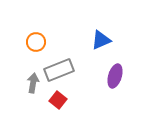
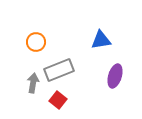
blue triangle: rotated 15 degrees clockwise
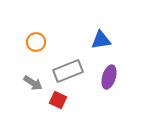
gray rectangle: moved 9 px right, 1 px down
purple ellipse: moved 6 px left, 1 px down
gray arrow: rotated 114 degrees clockwise
red square: rotated 12 degrees counterclockwise
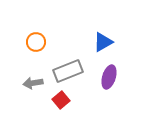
blue triangle: moved 2 px right, 2 px down; rotated 20 degrees counterclockwise
gray arrow: rotated 138 degrees clockwise
red square: moved 3 px right; rotated 24 degrees clockwise
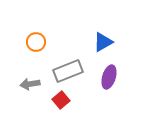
gray arrow: moved 3 px left, 1 px down
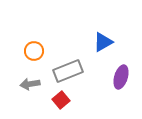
orange circle: moved 2 px left, 9 px down
purple ellipse: moved 12 px right
